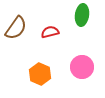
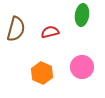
brown semicircle: moved 1 px down; rotated 20 degrees counterclockwise
orange hexagon: moved 2 px right, 1 px up
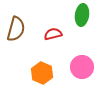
red semicircle: moved 3 px right, 2 px down
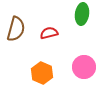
green ellipse: moved 1 px up
red semicircle: moved 4 px left, 1 px up
pink circle: moved 2 px right
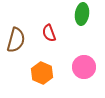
brown semicircle: moved 11 px down
red semicircle: rotated 96 degrees counterclockwise
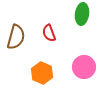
brown semicircle: moved 3 px up
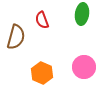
red semicircle: moved 7 px left, 13 px up
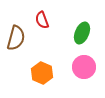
green ellipse: moved 19 px down; rotated 15 degrees clockwise
brown semicircle: moved 1 px down
